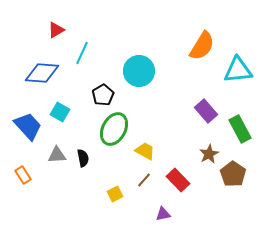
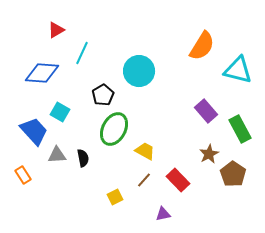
cyan triangle: rotated 20 degrees clockwise
blue trapezoid: moved 6 px right, 5 px down
yellow square: moved 3 px down
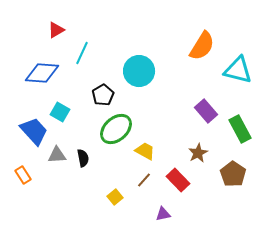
green ellipse: moved 2 px right; rotated 20 degrees clockwise
brown star: moved 11 px left, 1 px up
yellow square: rotated 14 degrees counterclockwise
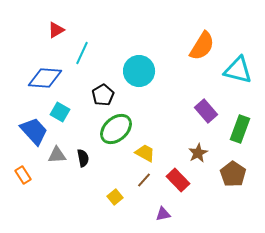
blue diamond: moved 3 px right, 5 px down
green rectangle: rotated 48 degrees clockwise
yellow trapezoid: moved 2 px down
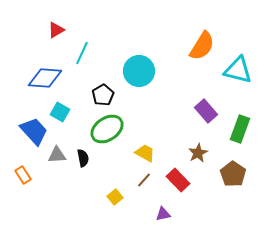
green ellipse: moved 9 px left; rotated 8 degrees clockwise
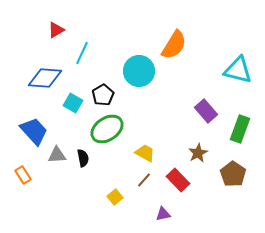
orange semicircle: moved 28 px left, 1 px up
cyan square: moved 13 px right, 9 px up
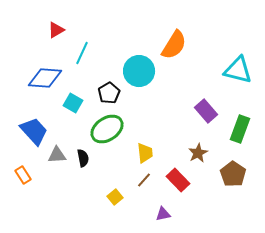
black pentagon: moved 6 px right, 2 px up
yellow trapezoid: rotated 55 degrees clockwise
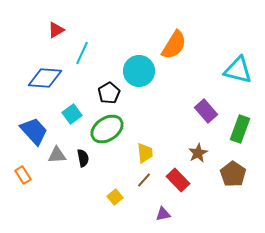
cyan square: moved 1 px left, 11 px down; rotated 24 degrees clockwise
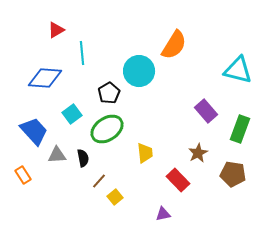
cyan line: rotated 30 degrees counterclockwise
brown pentagon: rotated 25 degrees counterclockwise
brown line: moved 45 px left, 1 px down
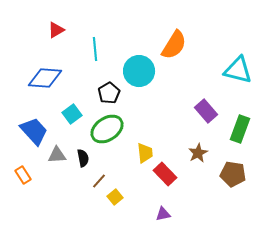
cyan line: moved 13 px right, 4 px up
red rectangle: moved 13 px left, 6 px up
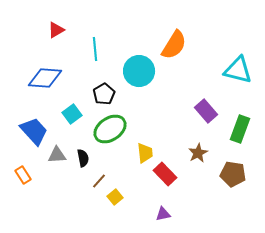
black pentagon: moved 5 px left, 1 px down
green ellipse: moved 3 px right
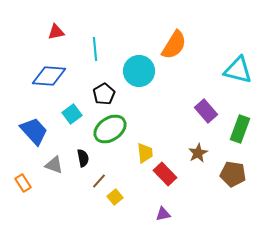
red triangle: moved 2 px down; rotated 18 degrees clockwise
blue diamond: moved 4 px right, 2 px up
gray triangle: moved 3 px left, 10 px down; rotated 24 degrees clockwise
orange rectangle: moved 8 px down
